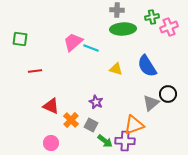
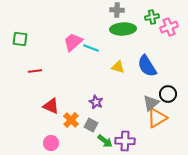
yellow triangle: moved 2 px right, 2 px up
orange triangle: moved 23 px right, 7 px up; rotated 10 degrees counterclockwise
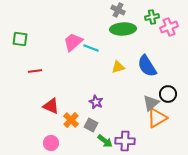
gray cross: moved 1 px right; rotated 24 degrees clockwise
yellow triangle: rotated 32 degrees counterclockwise
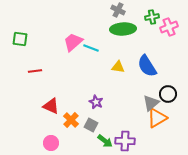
yellow triangle: rotated 24 degrees clockwise
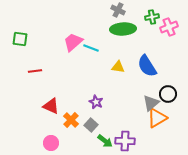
gray square: rotated 16 degrees clockwise
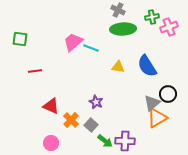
gray triangle: moved 1 px right
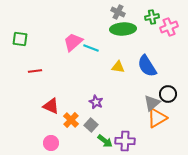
gray cross: moved 2 px down
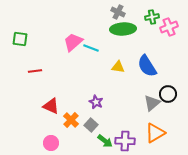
orange triangle: moved 2 px left, 15 px down
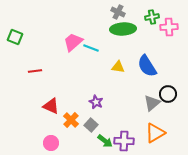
pink cross: rotated 18 degrees clockwise
green square: moved 5 px left, 2 px up; rotated 14 degrees clockwise
purple cross: moved 1 px left
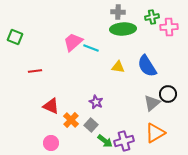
gray cross: rotated 24 degrees counterclockwise
purple cross: rotated 18 degrees counterclockwise
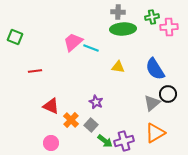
blue semicircle: moved 8 px right, 3 px down
